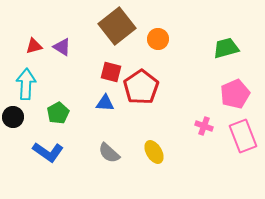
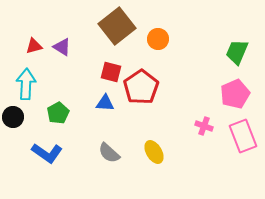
green trapezoid: moved 11 px right, 4 px down; rotated 52 degrees counterclockwise
blue L-shape: moved 1 px left, 1 px down
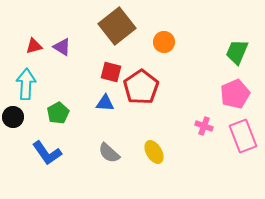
orange circle: moved 6 px right, 3 px down
blue L-shape: rotated 20 degrees clockwise
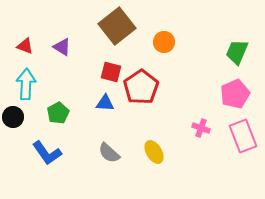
red triangle: moved 9 px left; rotated 36 degrees clockwise
pink cross: moved 3 px left, 2 px down
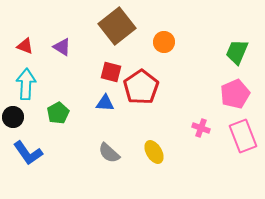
blue L-shape: moved 19 px left
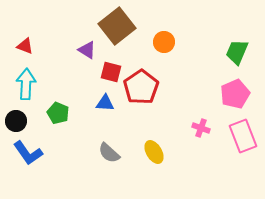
purple triangle: moved 25 px right, 3 px down
green pentagon: rotated 20 degrees counterclockwise
black circle: moved 3 px right, 4 px down
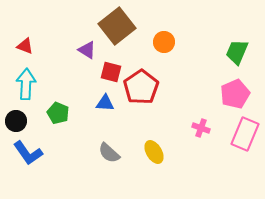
pink rectangle: moved 2 px right, 2 px up; rotated 44 degrees clockwise
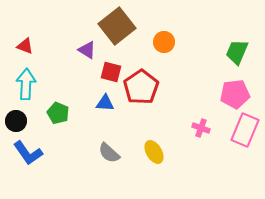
pink pentagon: rotated 16 degrees clockwise
pink rectangle: moved 4 px up
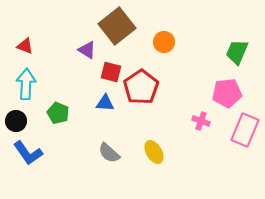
pink pentagon: moved 8 px left, 1 px up
pink cross: moved 7 px up
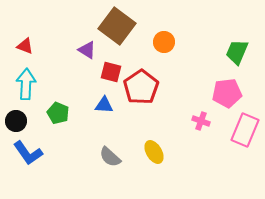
brown square: rotated 15 degrees counterclockwise
blue triangle: moved 1 px left, 2 px down
gray semicircle: moved 1 px right, 4 px down
